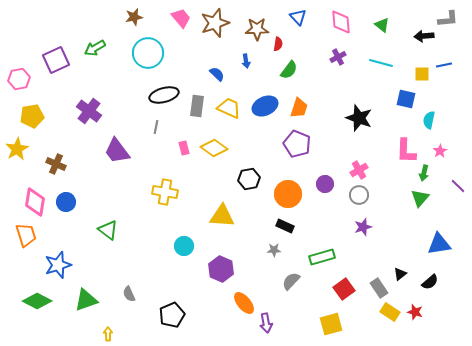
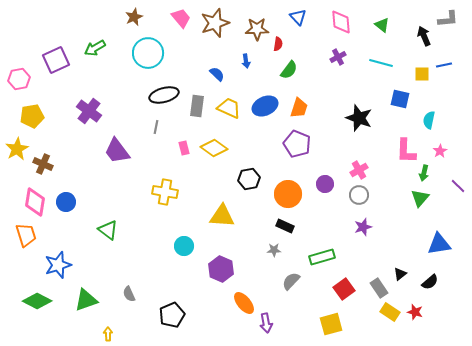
brown star at (134, 17): rotated 12 degrees counterclockwise
black arrow at (424, 36): rotated 72 degrees clockwise
blue square at (406, 99): moved 6 px left
brown cross at (56, 164): moved 13 px left
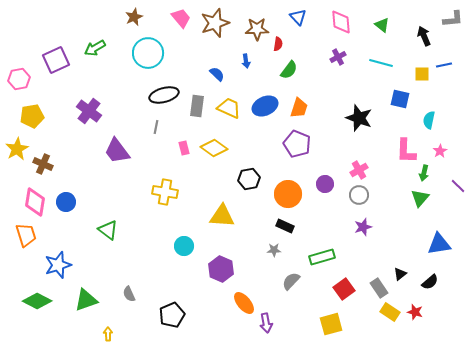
gray L-shape at (448, 19): moved 5 px right
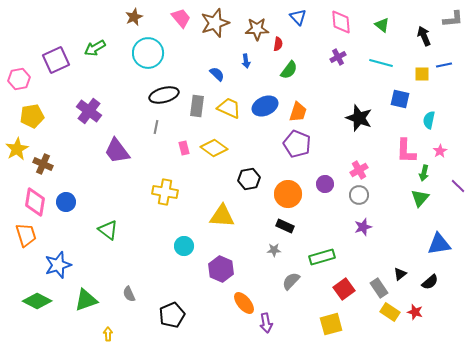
orange trapezoid at (299, 108): moved 1 px left, 4 px down
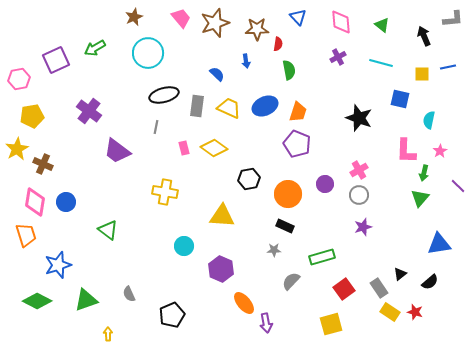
blue line at (444, 65): moved 4 px right, 2 px down
green semicircle at (289, 70): rotated 48 degrees counterclockwise
purple trapezoid at (117, 151): rotated 16 degrees counterclockwise
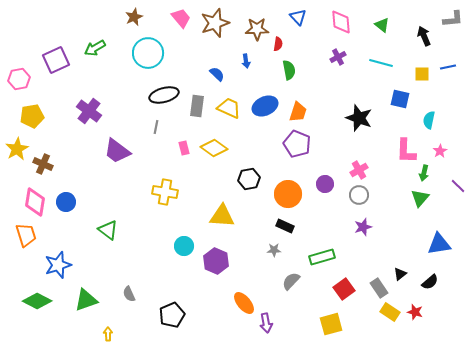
purple hexagon at (221, 269): moved 5 px left, 8 px up
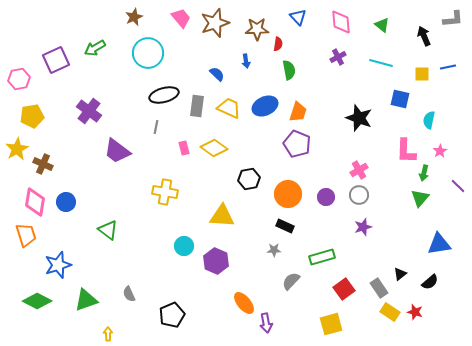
purple circle at (325, 184): moved 1 px right, 13 px down
